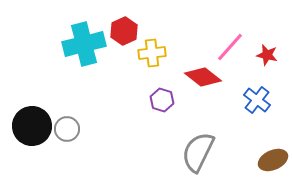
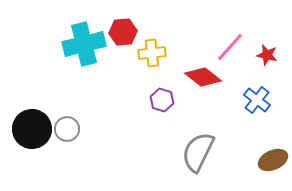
red hexagon: moved 1 px left, 1 px down; rotated 20 degrees clockwise
black circle: moved 3 px down
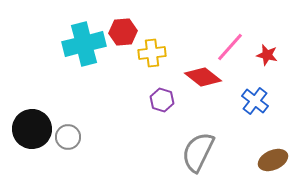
blue cross: moved 2 px left, 1 px down
gray circle: moved 1 px right, 8 px down
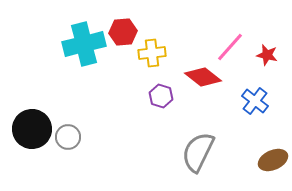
purple hexagon: moved 1 px left, 4 px up
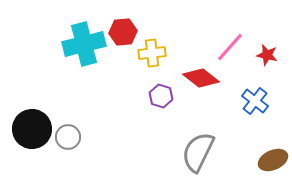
red diamond: moved 2 px left, 1 px down
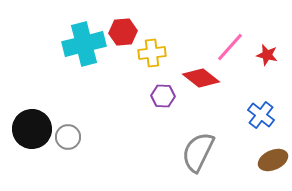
purple hexagon: moved 2 px right; rotated 15 degrees counterclockwise
blue cross: moved 6 px right, 14 px down
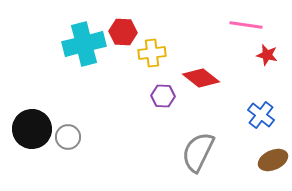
red hexagon: rotated 8 degrees clockwise
pink line: moved 16 px right, 22 px up; rotated 56 degrees clockwise
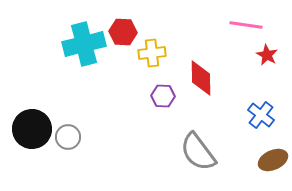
red star: rotated 15 degrees clockwise
red diamond: rotated 51 degrees clockwise
gray semicircle: rotated 63 degrees counterclockwise
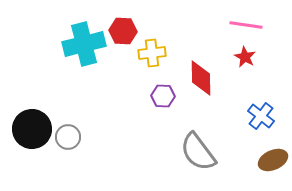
red hexagon: moved 1 px up
red star: moved 22 px left, 2 px down
blue cross: moved 1 px down
